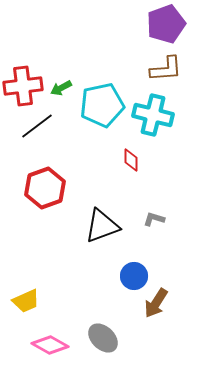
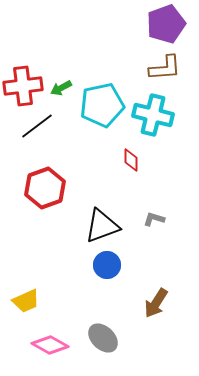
brown L-shape: moved 1 px left, 1 px up
blue circle: moved 27 px left, 11 px up
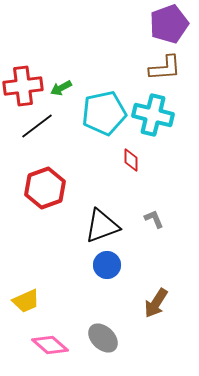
purple pentagon: moved 3 px right
cyan pentagon: moved 2 px right, 8 px down
gray L-shape: rotated 50 degrees clockwise
pink diamond: rotated 12 degrees clockwise
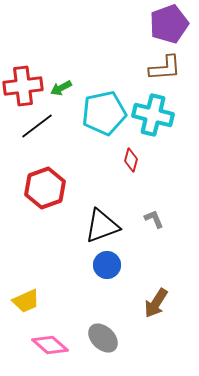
red diamond: rotated 15 degrees clockwise
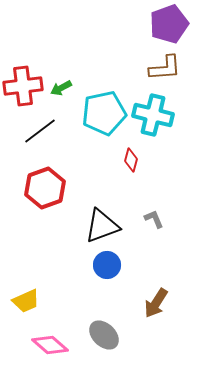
black line: moved 3 px right, 5 px down
gray ellipse: moved 1 px right, 3 px up
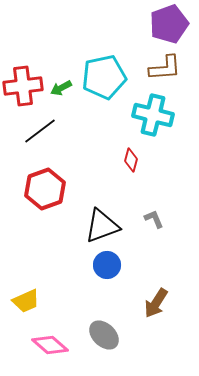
cyan pentagon: moved 36 px up
red hexagon: moved 1 px down
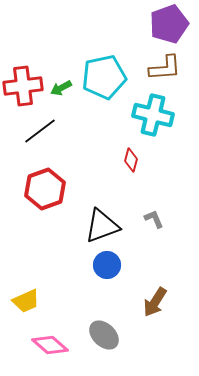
brown arrow: moved 1 px left, 1 px up
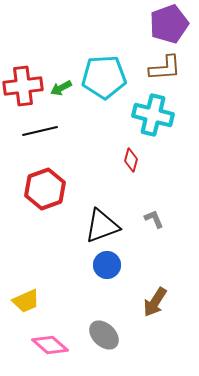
cyan pentagon: rotated 9 degrees clockwise
black line: rotated 24 degrees clockwise
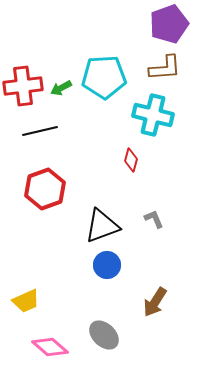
pink diamond: moved 2 px down
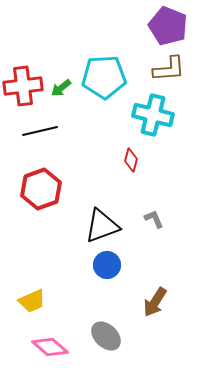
purple pentagon: moved 1 px left, 2 px down; rotated 30 degrees counterclockwise
brown L-shape: moved 4 px right, 1 px down
green arrow: rotated 10 degrees counterclockwise
red hexagon: moved 4 px left
yellow trapezoid: moved 6 px right
gray ellipse: moved 2 px right, 1 px down
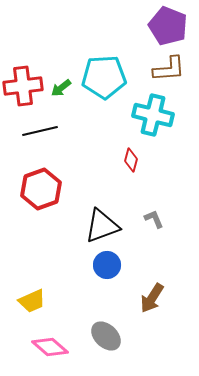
brown arrow: moved 3 px left, 4 px up
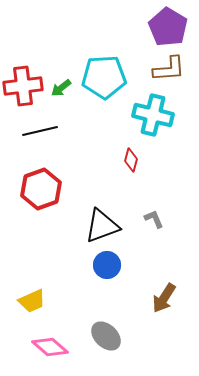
purple pentagon: moved 1 px down; rotated 9 degrees clockwise
brown arrow: moved 12 px right
